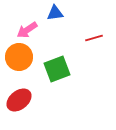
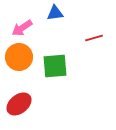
pink arrow: moved 5 px left, 2 px up
green square: moved 2 px left, 3 px up; rotated 16 degrees clockwise
red ellipse: moved 4 px down
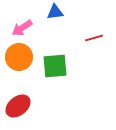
blue triangle: moved 1 px up
red ellipse: moved 1 px left, 2 px down
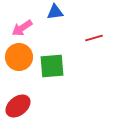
green square: moved 3 px left
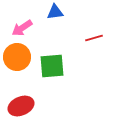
orange circle: moved 2 px left
red ellipse: moved 3 px right; rotated 15 degrees clockwise
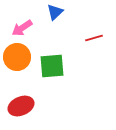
blue triangle: rotated 36 degrees counterclockwise
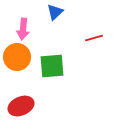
pink arrow: moved 1 px right, 1 px down; rotated 50 degrees counterclockwise
